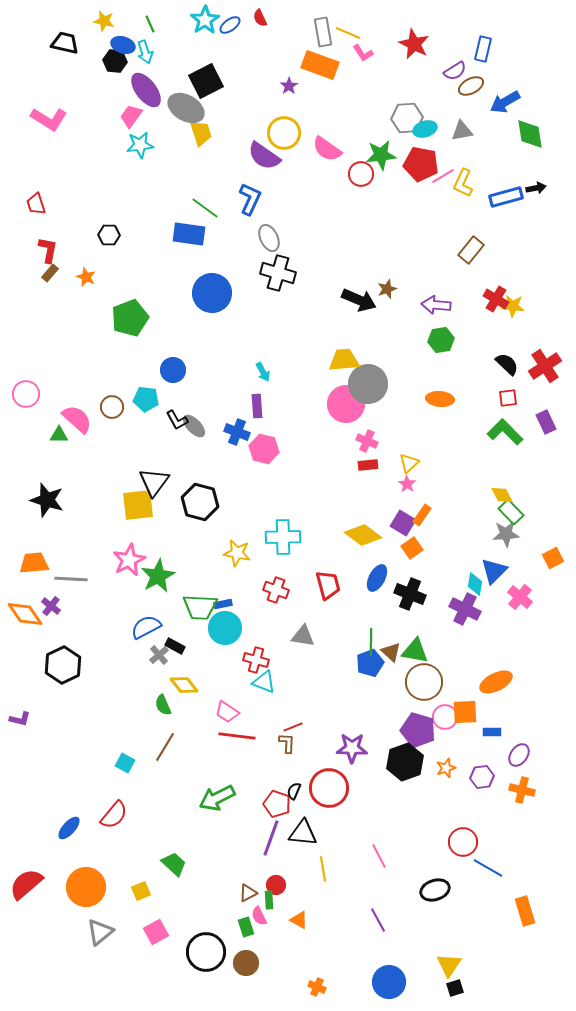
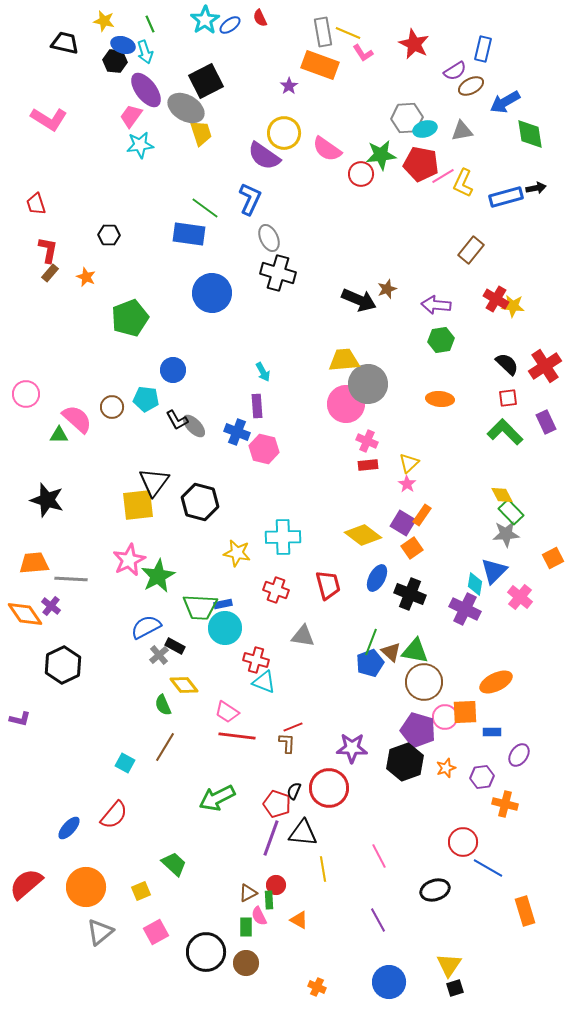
green line at (371, 642): rotated 20 degrees clockwise
orange cross at (522, 790): moved 17 px left, 14 px down
green rectangle at (246, 927): rotated 18 degrees clockwise
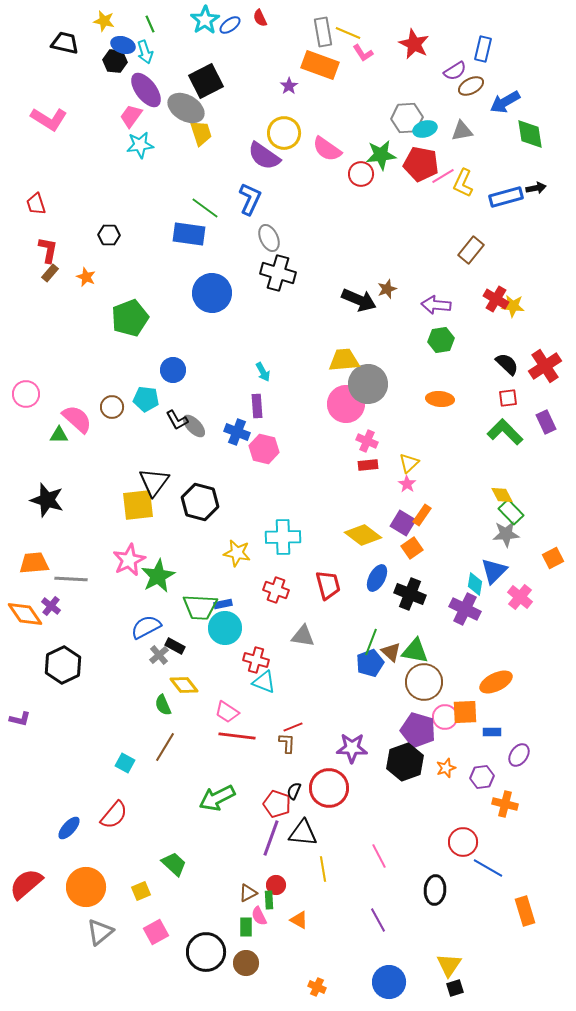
black ellipse at (435, 890): rotated 68 degrees counterclockwise
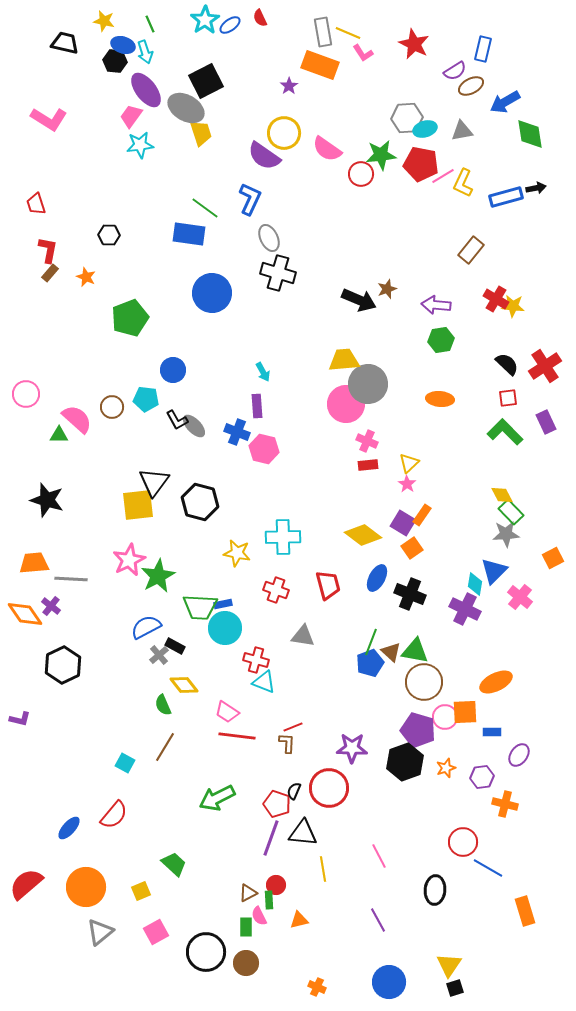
orange triangle at (299, 920): rotated 42 degrees counterclockwise
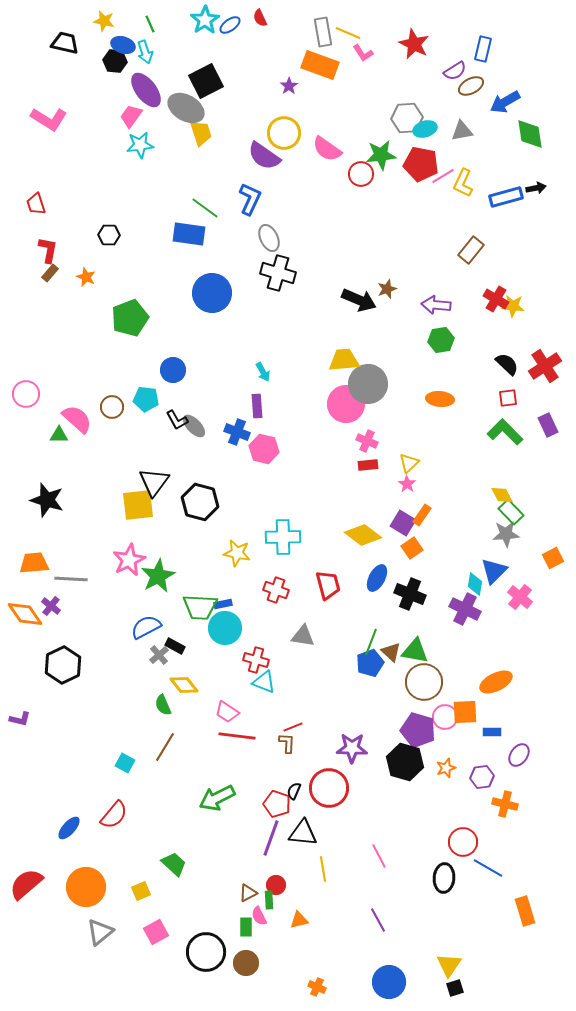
purple rectangle at (546, 422): moved 2 px right, 3 px down
black hexagon at (405, 762): rotated 24 degrees counterclockwise
black ellipse at (435, 890): moved 9 px right, 12 px up
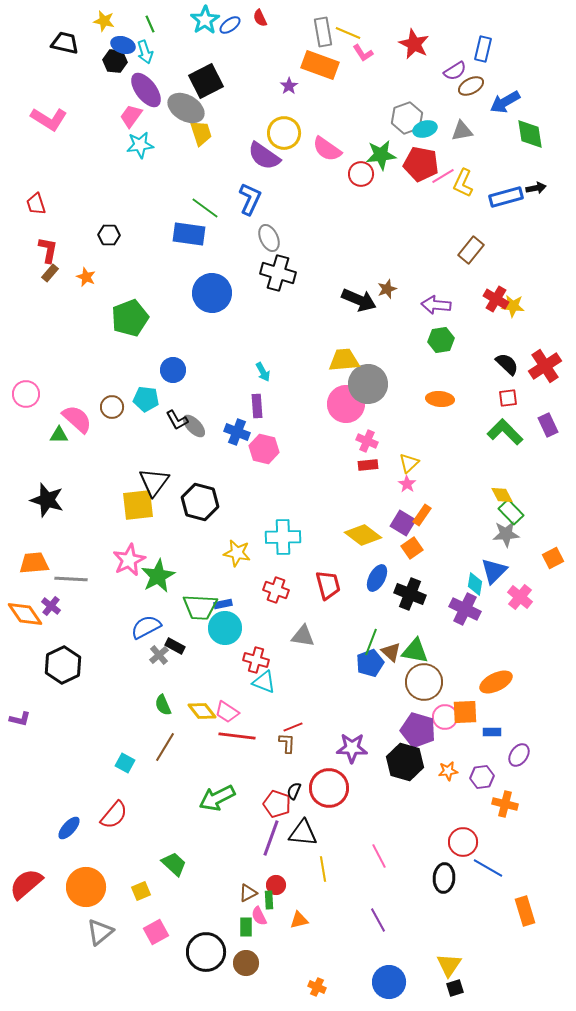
gray hexagon at (407, 118): rotated 16 degrees counterclockwise
yellow diamond at (184, 685): moved 18 px right, 26 px down
orange star at (446, 768): moved 2 px right, 3 px down; rotated 12 degrees clockwise
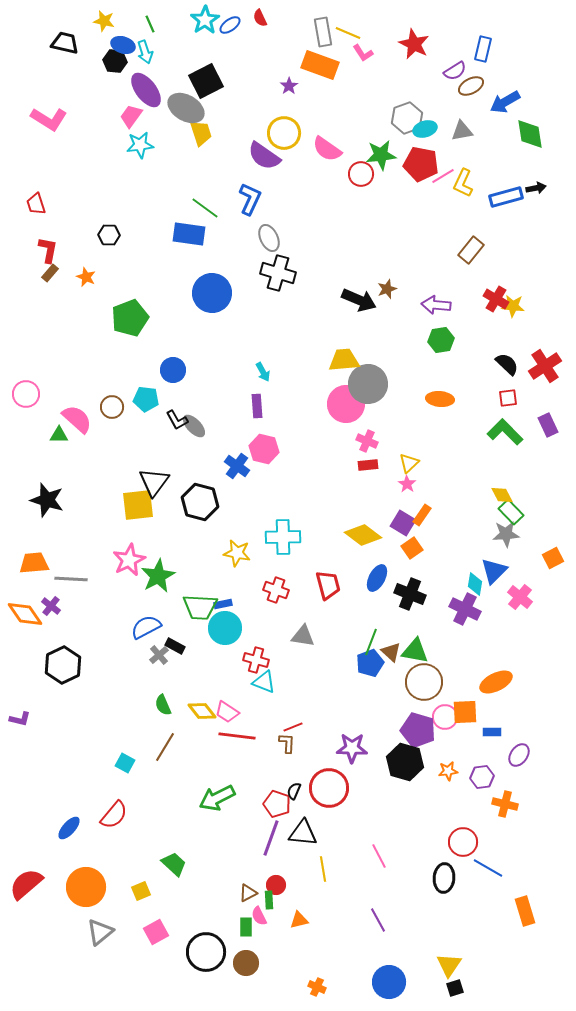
blue cross at (237, 432): moved 34 px down; rotated 15 degrees clockwise
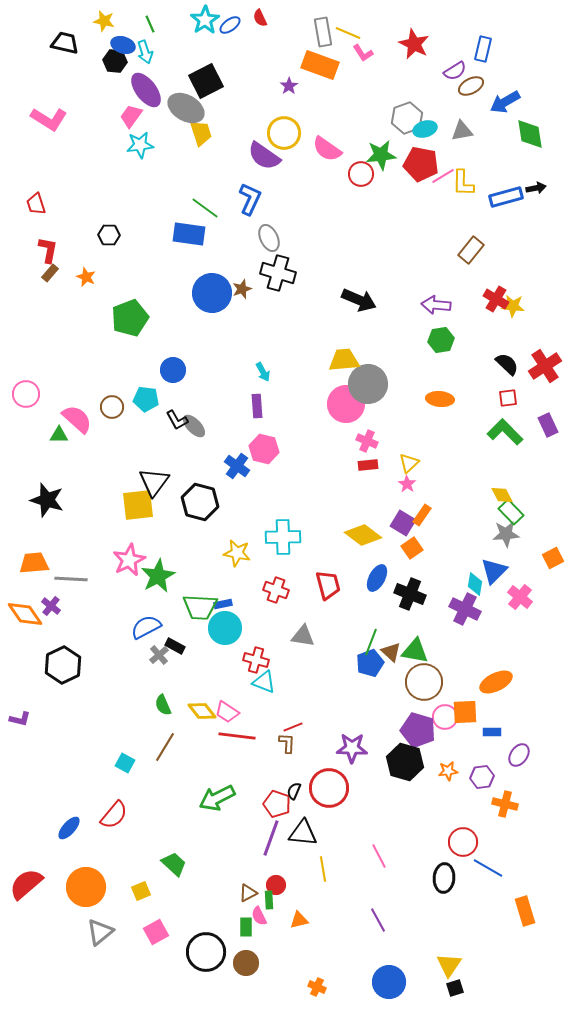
yellow L-shape at (463, 183): rotated 24 degrees counterclockwise
brown star at (387, 289): moved 145 px left
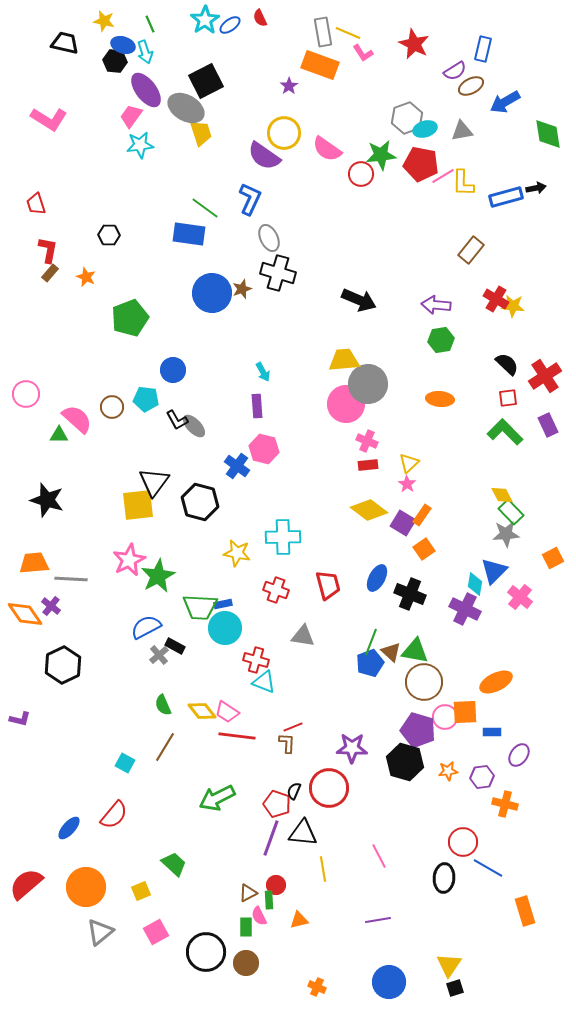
green diamond at (530, 134): moved 18 px right
red cross at (545, 366): moved 10 px down
yellow diamond at (363, 535): moved 6 px right, 25 px up
orange square at (412, 548): moved 12 px right, 1 px down
purple line at (378, 920): rotated 70 degrees counterclockwise
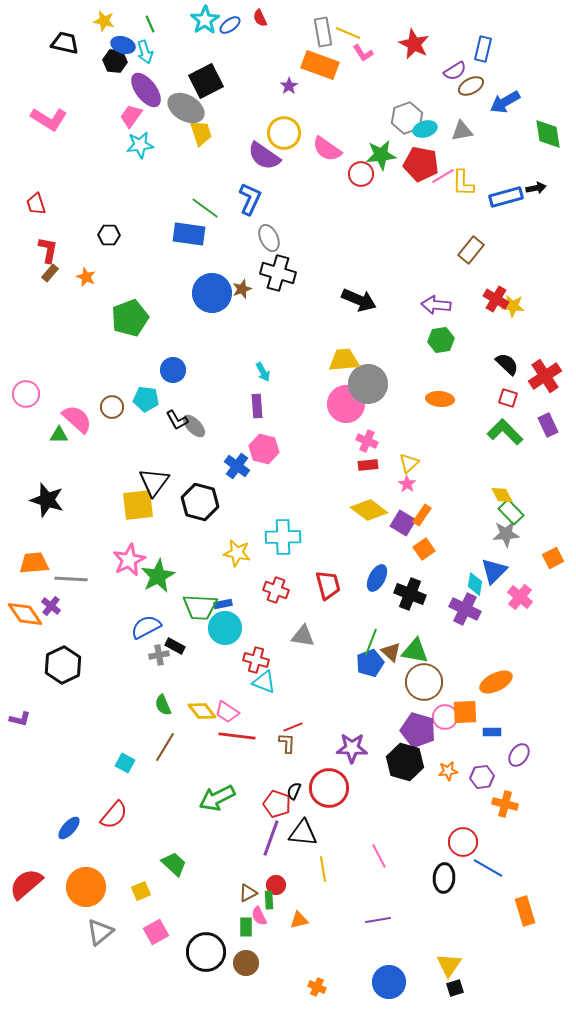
red square at (508, 398): rotated 24 degrees clockwise
gray cross at (159, 655): rotated 30 degrees clockwise
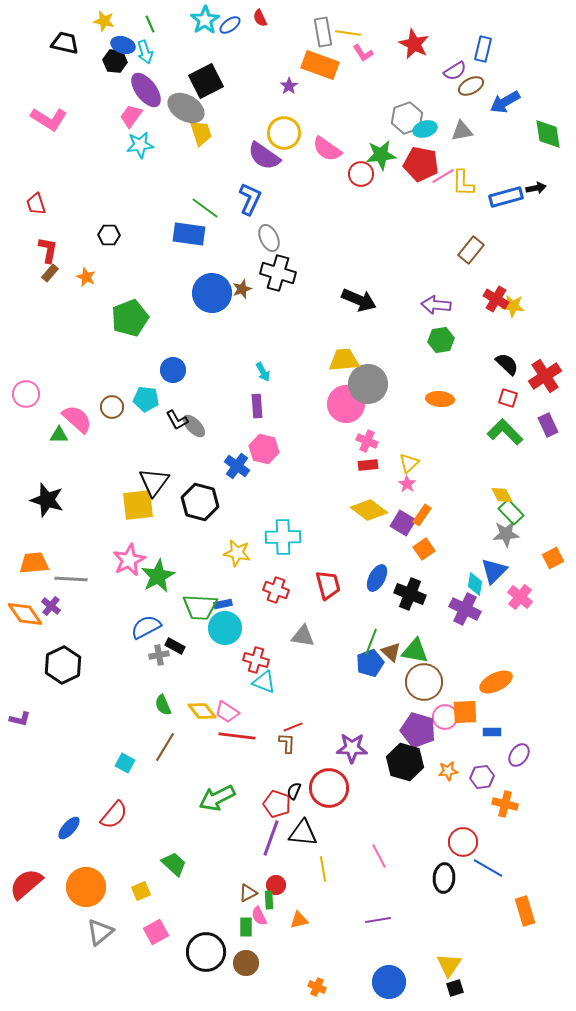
yellow line at (348, 33): rotated 15 degrees counterclockwise
